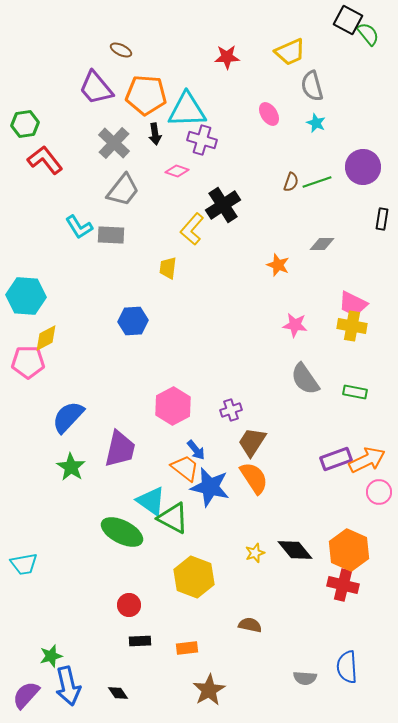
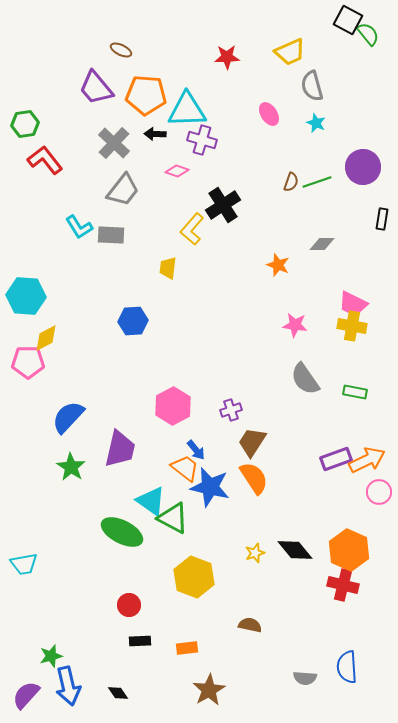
black arrow at (155, 134): rotated 100 degrees clockwise
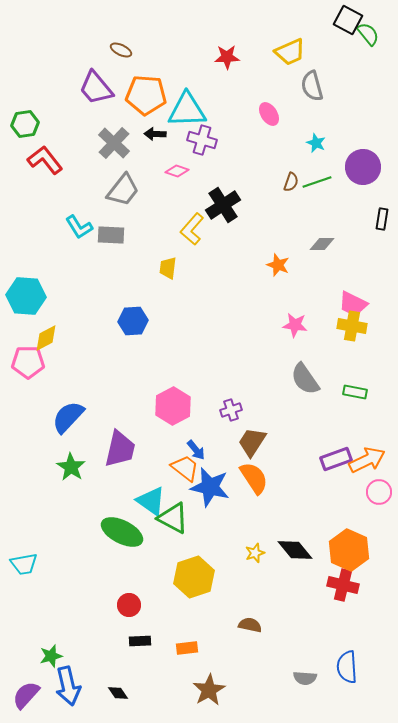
cyan star at (316, 123): moved 20 px down
yellow hexagon at (194, 577): rotated 21 degrees clockwise
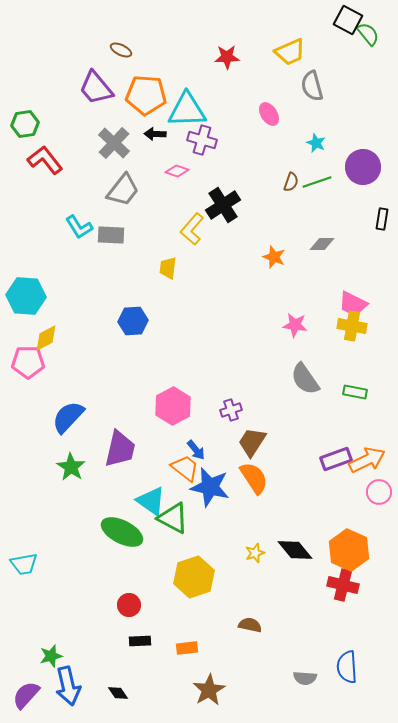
orange star at (278, 265): moved 4 px left, 8 px up
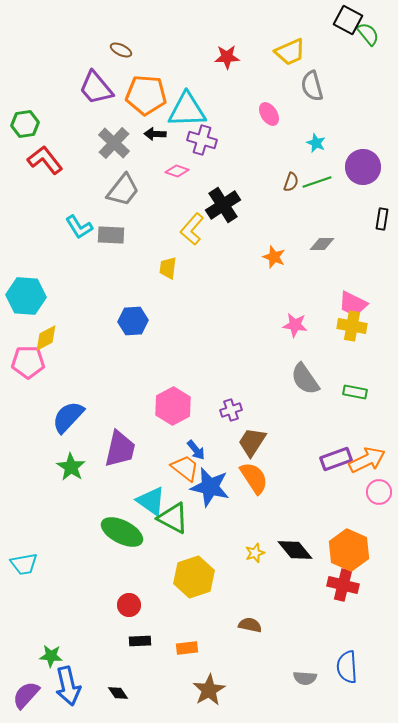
green star at (51, 656): rotated 20 degrees clockwise
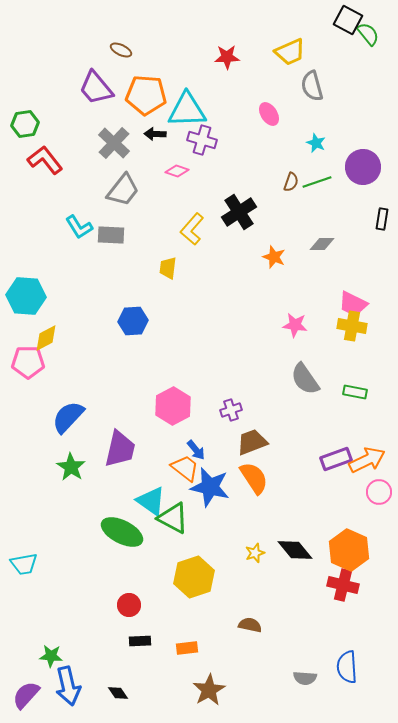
black cross at (223, 205): moved 16 px right, 7 px down
brown trapezoid at (252, 442): rotated 36 degrees clockwise
